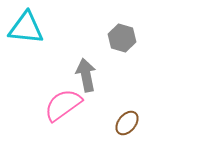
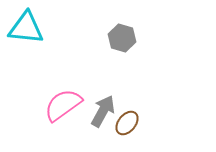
gray arrow: moved 17 px right, 36 px down; rotated 40 degrees clockwise
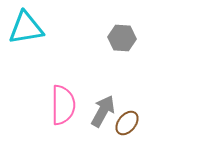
cyan triangle: rotated 15 degrees counterclockwise
gray hexagon: rotated 12 degrees counterclockwise
pink semicircle: rotated 126 degrees clockwise
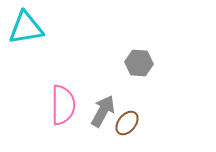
gray hexagon: moved 17 px right, 25 px down
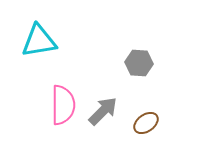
cyan triangle: moved 13 px right, 13 px down
gray arrow: rotated 16 degrees clockwise
brown ellipse: moved 19 px right; rotated 15 degrees clockwise
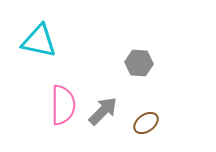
cyan triangle: rotated 21 degrees clockwise
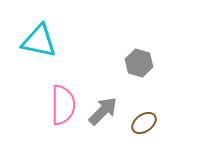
gray hexagon: rotated 12 degrees clockwise
brown ellipse: moved 2 px left
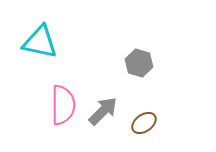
cyan triangle: moved 1 px right, 1 px down
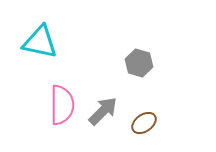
pink semicircle: moved 1 px left
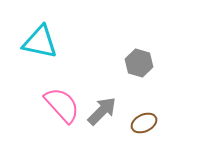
pink semicircle: rotated 42 degrees counterclockwise
gray arrow: moved 1 px left
brown ellipse: rotated 10 degrees clockwise
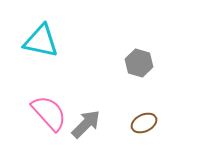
cyan triangle: moved 1 px right, 1 px up
pink semicircle: moved 13 px left, 8 px down
gray arrow: moved 16 px left, 13 px down
